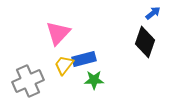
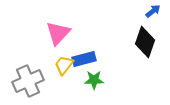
blue arrow: moved 2 px up
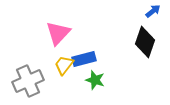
green star: moved 1 px right; rotated 18 degrees clockwise
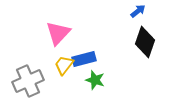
blue arrow: moved 15 px left
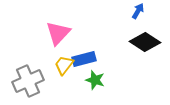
blue arrow: rotated 21 degrees counterclockwise
black diamond: rotated 76 degrees counterclockwise
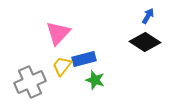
blue arrow: moved 10 px right, 5 px down
yellow trapezoid: moved 2 px left, 1 px down
gray cross: moved 2 px right, 1 px down
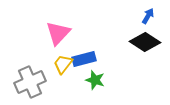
yellow trapezoid: moved 1 px right, 2 px up
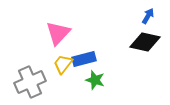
black diamond: rotated 20 degrees counterclockwise
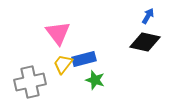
pink triangle: rotated 20 degrees counterclockwise
gray cross: rotated 12 degrees clockwise
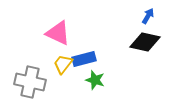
pink triangle: rotated 28 degrees counterclockwise
gray cross: rotated 24 degrees clockwise
